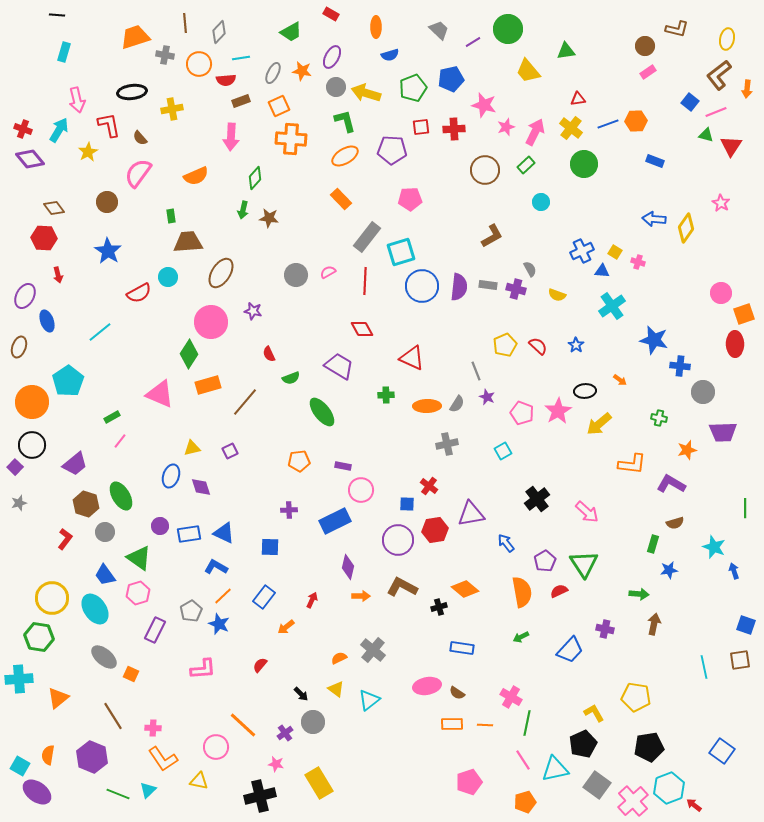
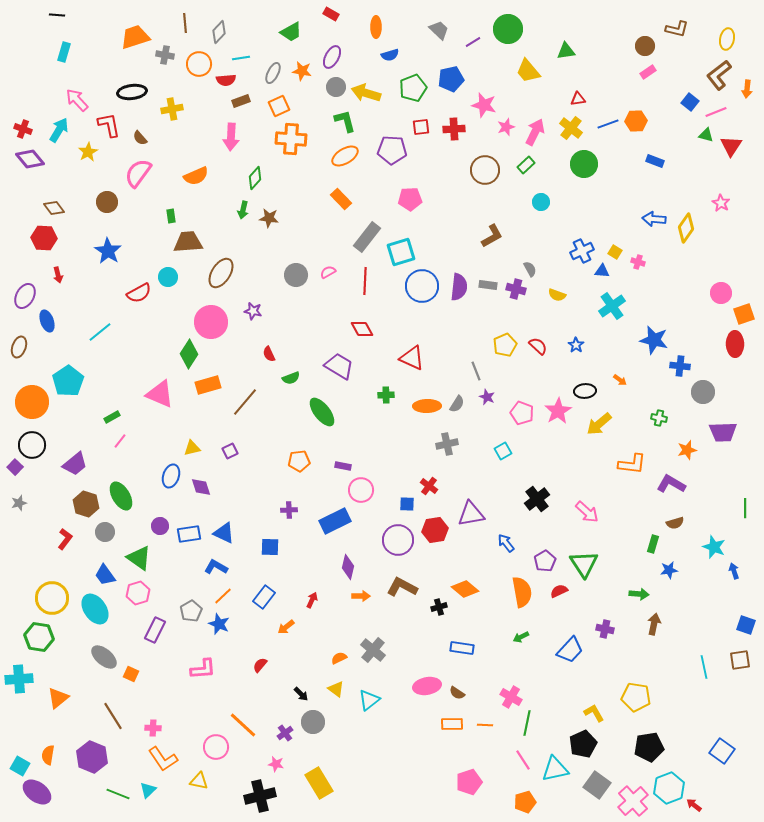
pink arrow at (77, 100): rotated 150 degrees clockwise
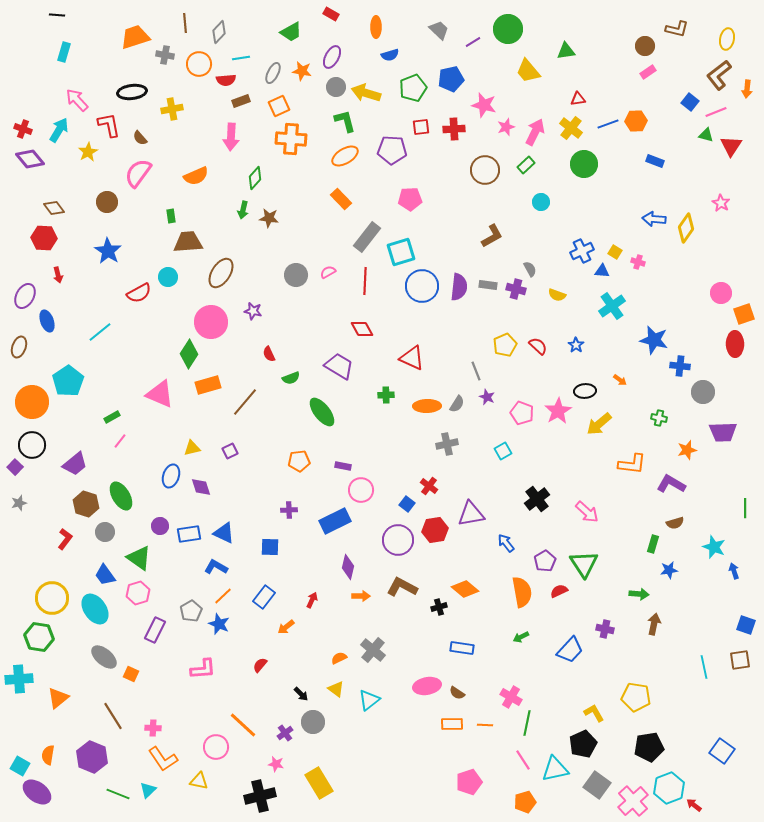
blue square at (407, 504): rotated 35 degrees clockwise
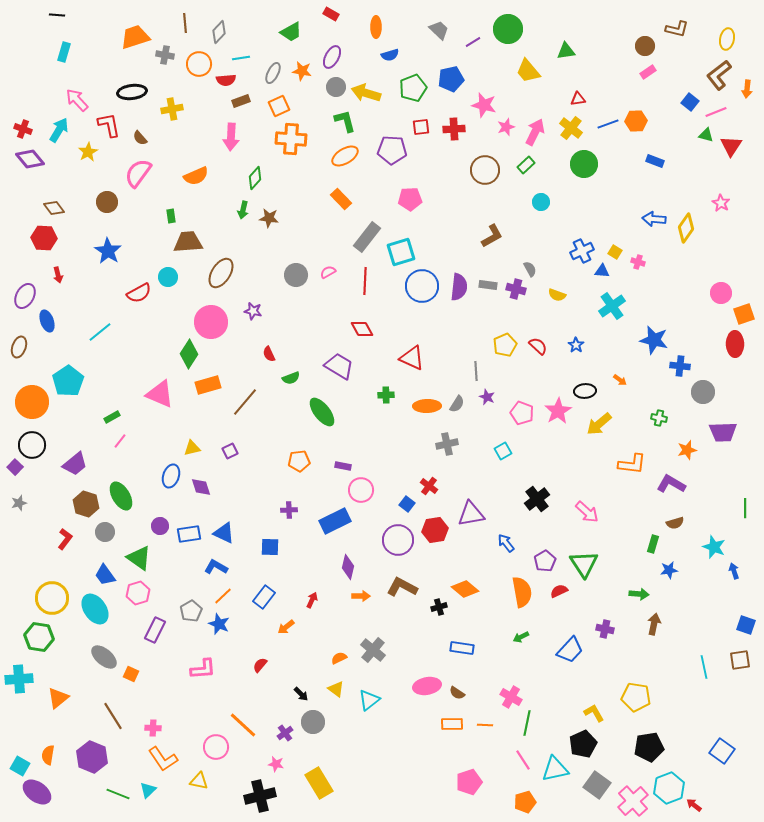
gray line at (476, 371): rotated 18 degrees clockwise
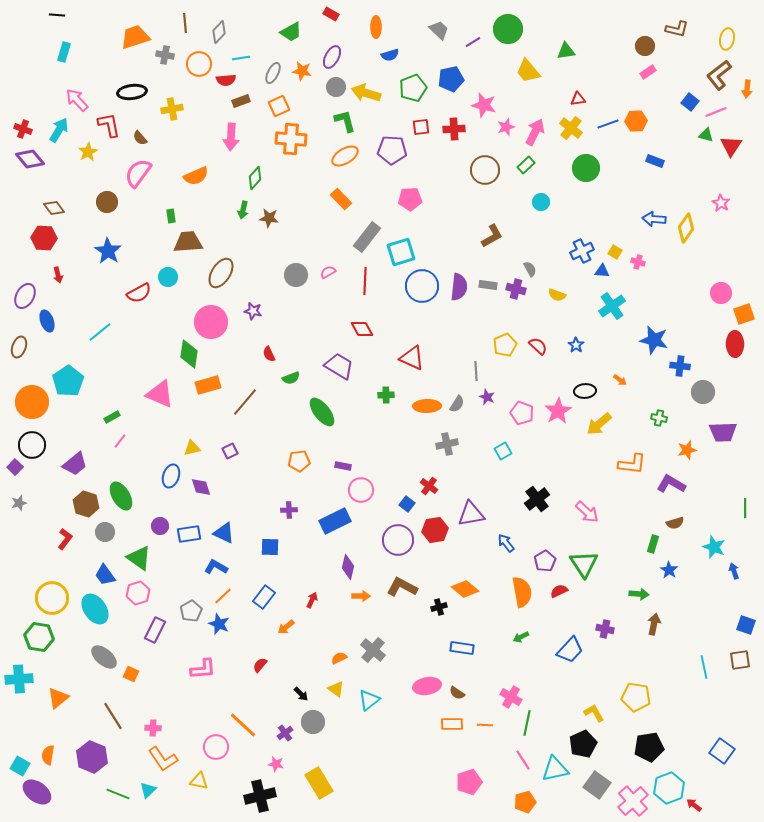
green circle at (584, 164): moved 2 px right, 4 px down
green diamond at (189, 354): rotated 24 degrees counterclockwise
blue star at (669, 570): rotated 30 degrees counterclockwise
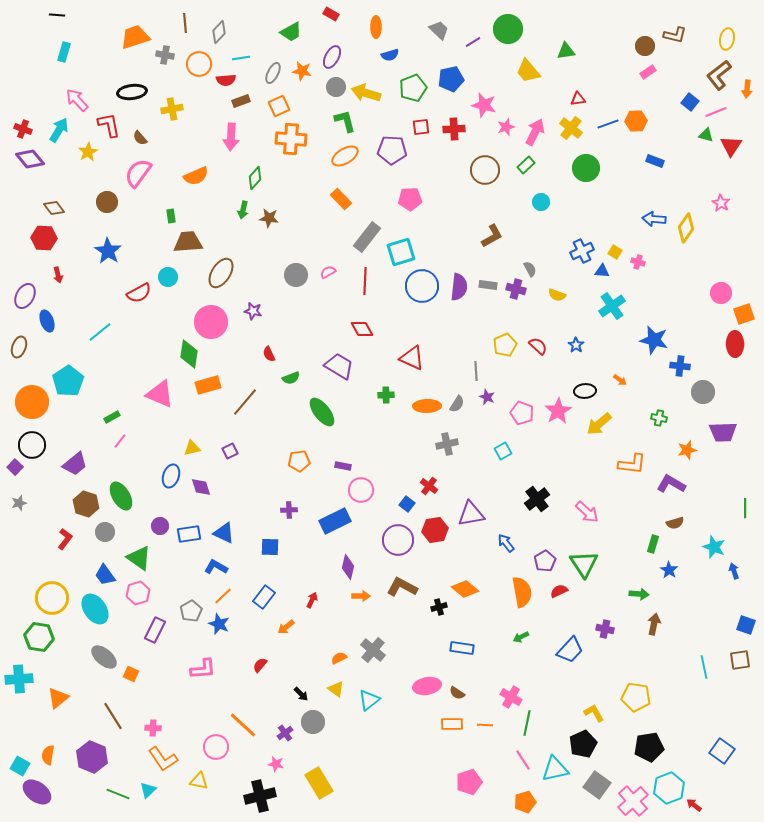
brown L-shape at (677, 29): moved 2 px left, 6 px down
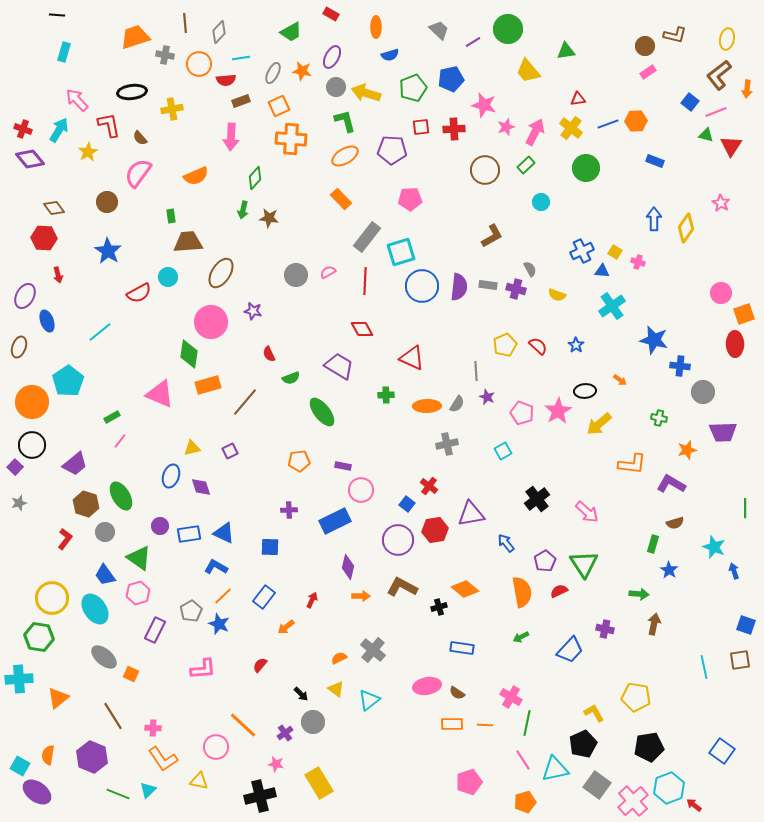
blue arrow at (654, 219): rotated 85 degrees clockwise
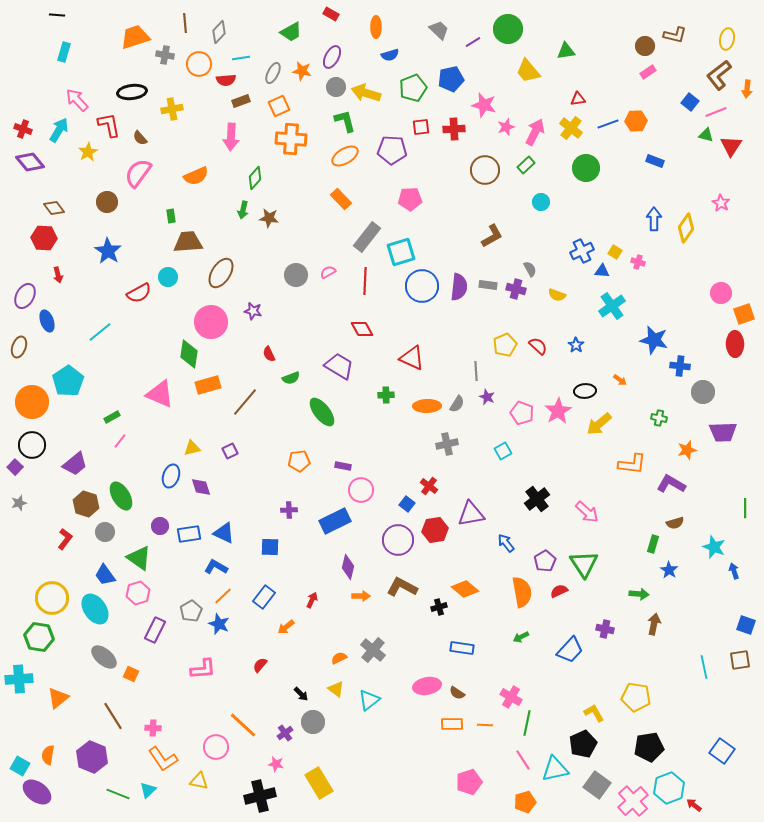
purple diamond at (30, 159): moved 3 px down
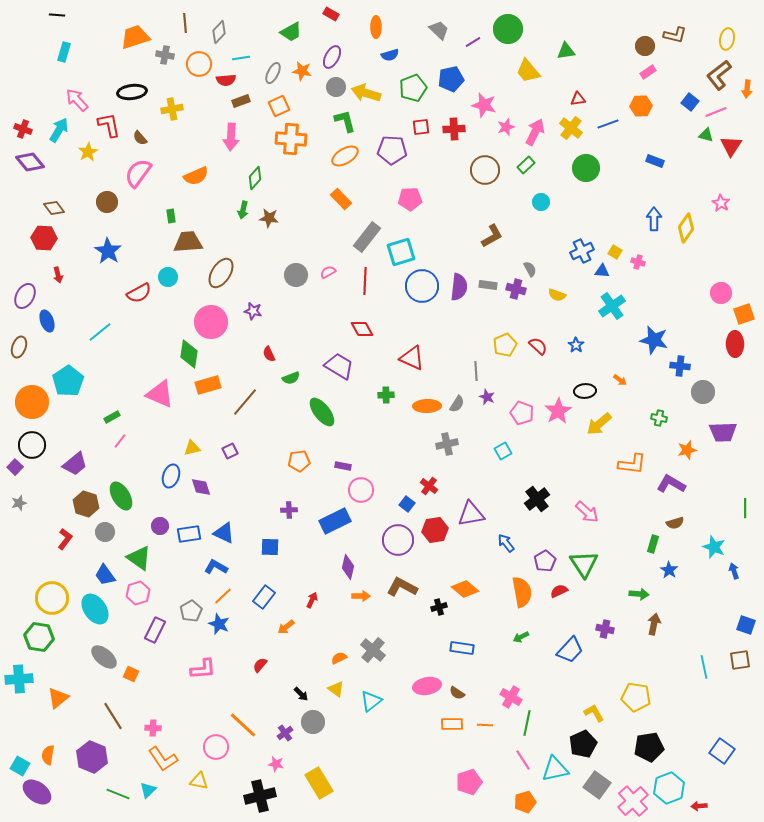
orange hexagon at (636, 121): moved 5 px right, 15 px up
cyan triangle at (369, 700): moved 2 px right, 1 px down
red arrow at (694, 805): moved 5 px right, 1 px down; rotated 42 degrees counterclockwise
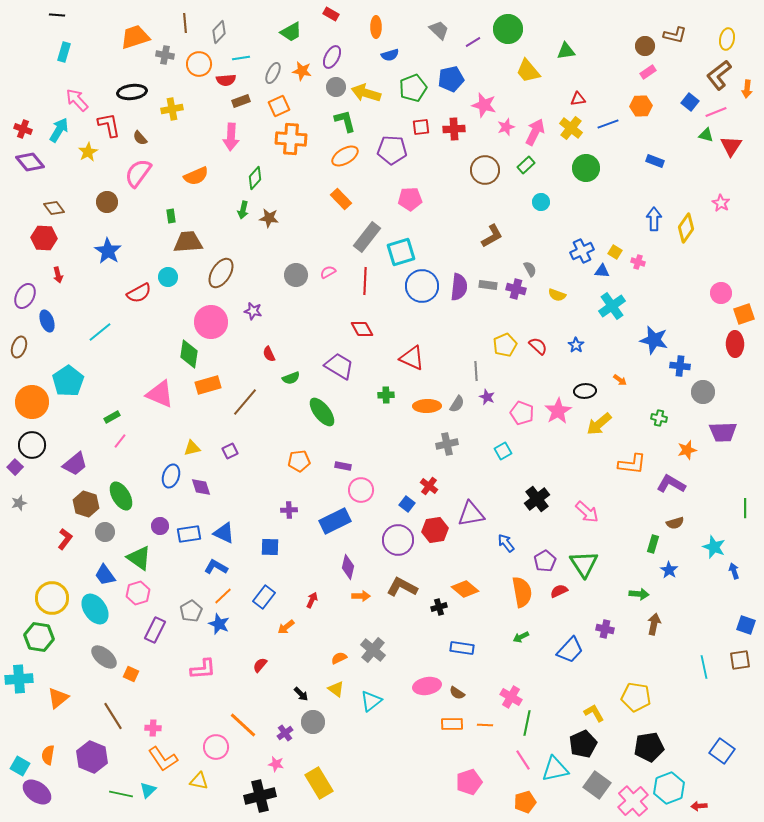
green line at (118, 794): moved 3 px right; rotated 10 degrees counterclockwise
